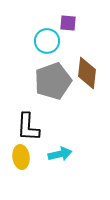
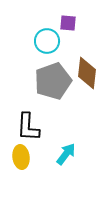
cyan arrow: moved 6 px right; rotated 40 degrees counterclockwise
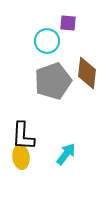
black L-shape: moved 5 px left, 9 px down
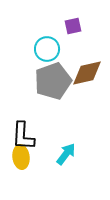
purple square: moved 5 px right, 3 px down; rotated 18 degrees counterclockwise
cyan circle: moved 8 px down
brown diamond: rotated 72 degrees clockwise
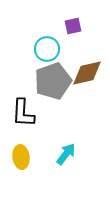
black L-shape: moved 23 px up
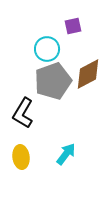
brown diamond: moved 1 px right, 1 px down; rotated 16 degrees counterclockwise
black L-shape: rotated 28 degrees clockwise
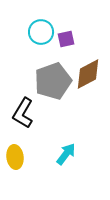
purple square: moved 7 px left, 13 px down
cyan circle: moved 6 px left, 17 px up
yellow ellipse: moved 6 px left
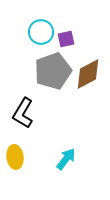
gray pentagon: moved 10 px up
cyan arrow: moved 5 px down
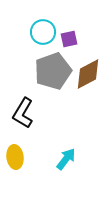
cyan circle: moved 2 px right
purple square: moved 3 px right
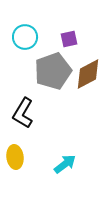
cyan circle: moved 18 px left, 5 px down
cyan arrow: moved 1 px left, 5 px down; rotated 15 degrees clockwise
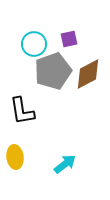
cyan circle: moved 9 px right, 7 px down
black L-shape: moved 1 px left, 2 px up; rotated 40 degrees counterclockwise
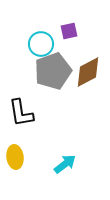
purple square: moved 8 px up
cyan circle: moved 7 px right
brown diamond: moved 2 px up
black L-shape: moved 1 px left, 2 px down
